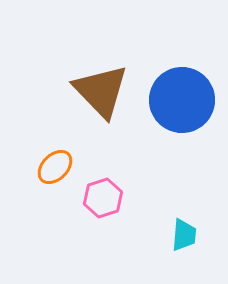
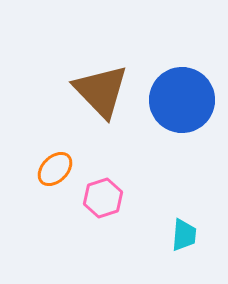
orange ellipse: moved 2 px down
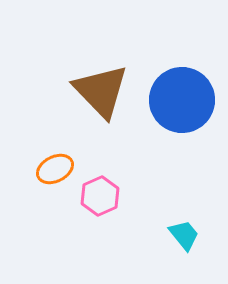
orange ellipse: rotated 18 degrees clockwise
pink hexagon: moved 3 px left, 2 px up; rotated 6 degrees counterclockwise
cyan trapezoid: rotated 44 degrees counterclockwise
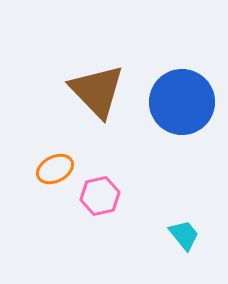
brown triangle: moved 4 px left
blue circle: moved 2 px down
pink hexagon: rotated 12 degrees clockwise
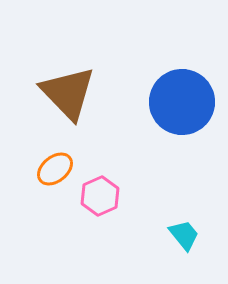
brown triangle: moved 29 px left, 2 px down
orange ellipse: rotated 12 degrees counterclockwise
pink hexagon: rotated 12 degrees counterclockwise
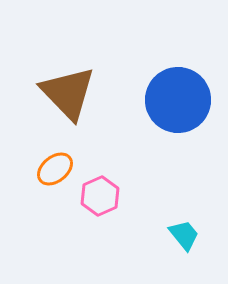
blue circle: moved 4 px left, 2 px up
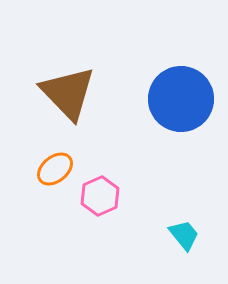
blue circle: moved 3 px right, 1 px up
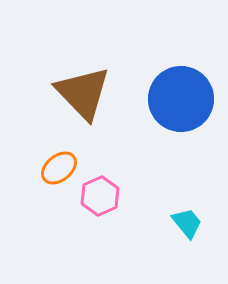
brown triangle: moved 15 px right
orange ellipse: moved 4 px right, 1 px up
cyan trapezoid: moved 3 px right, 12 px up
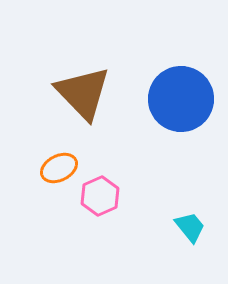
orange ellipse: rotated 12 degrees clockwise
cyan trapezoid: moved 3 px right, 4 px down
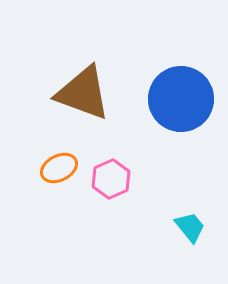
brown triangle: rotated 26 degrees counterclockwise
pink hexagon: moved 11 px right, 17 px up
